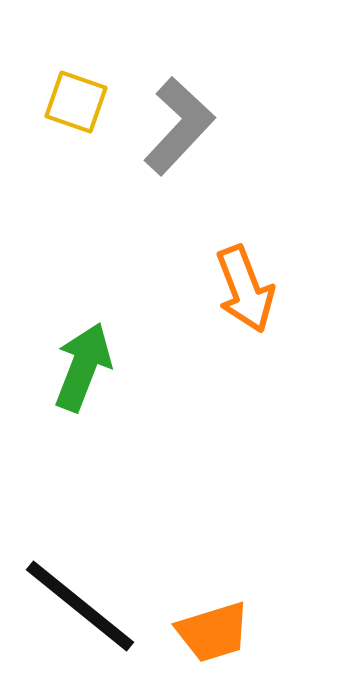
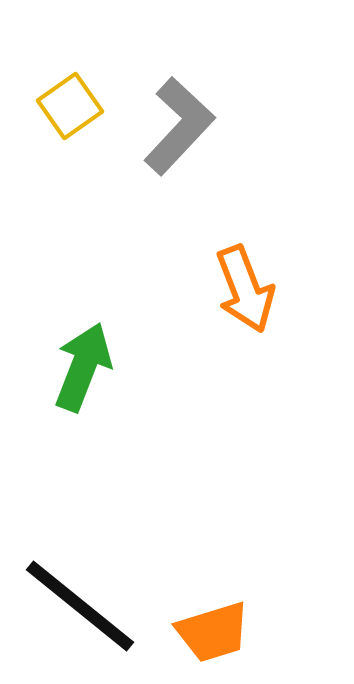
yellow square: moved 6 px left, 4 px down; rotated 36 degrees clockwise
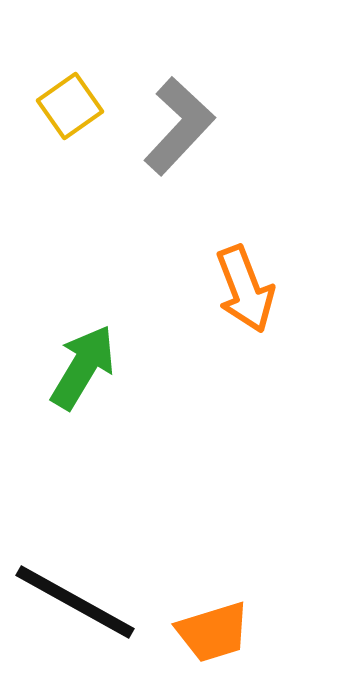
green arrow: rotated 10 degrees clockwise
black line: moved 5 px left, 4 px up; rotated 10 degrees counterclockwise
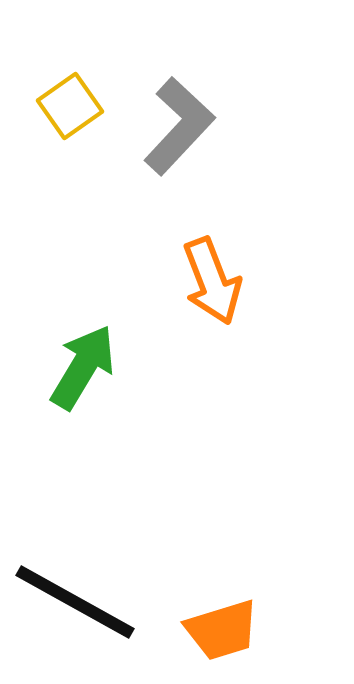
orange arrow: moved 33 px left, 8 px up
orange trapezoid: moved 9 px right, 2 px up
